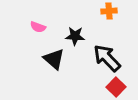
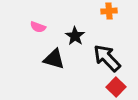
black star: rotated 30 degrees clockwise
black triangle: rotated 25 degrees counterclockwise
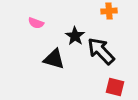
pink semicircle: moved 2 px left, 4 px up
black arrow: moved 6 px left, 7 px up
red square: moved 1 px left; rotated 30 degrees counterclockwise
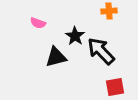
pink semicircle: moved 2 px right
black triangle: moved 2 px right, 2 px up; rotated 30 degrees counterclockwise
red square: rotated 24 degrees counterclockwise
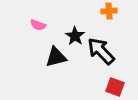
pink semicircle: moved 2 px down
red square: rotated 30 degrees clockwise
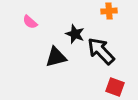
pink semicircle: moved 8 px left, 3 px up; rotated 21 degrees clockwise
black star: moved 2 px up; rotated 12 degrees counterclockwise
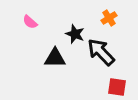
orange cross: moved 7 px down; rotated 28 degrees counterclockwise
black arrow: moved 1 px down
black triangle: moved 1 px left, 1 px down; rotated 15 degrees clockwise
red square: moved 2 px right; rotated 12 degrees counterclockwise
